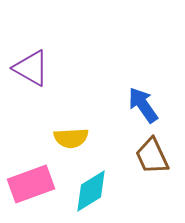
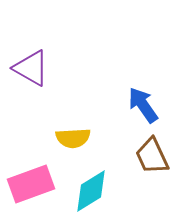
yellow semicircle: moved 2 px right
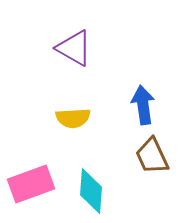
purple triangle: moved 43 px right, 20 px up
blue arrow: rotated 27 degrees clockwise
yellow semicircle: moved 20 px up
cyan diamond: rotated 54 degrees counterclockwise
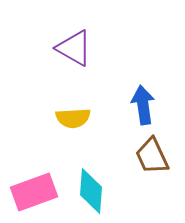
pink rectangle: moved 3 px right, 8 px down
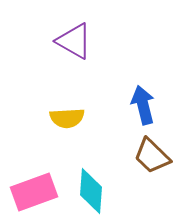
purple triangle: moved 7 px up
blue arrow: rotated 6 degrees counterclockwise
yellow semicircle: moved 6 px left
brown trapezoid: rotated 21 degrees counterclockwise
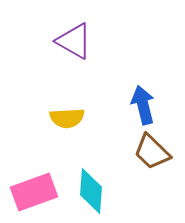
brown trapezoid: moved 4 px up
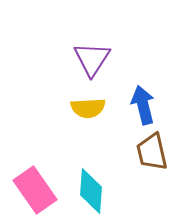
purple triangle: moved 18 px right, 18 px down; rotated 33 degrees clockwise
yellow semicircle: moved 21 px right, 10 px up
brown trapezoid: rotated 33 degrees clockwise
pink rectangle: moved 1 px right, 2 px up; rotated 75 degrees clockwise
